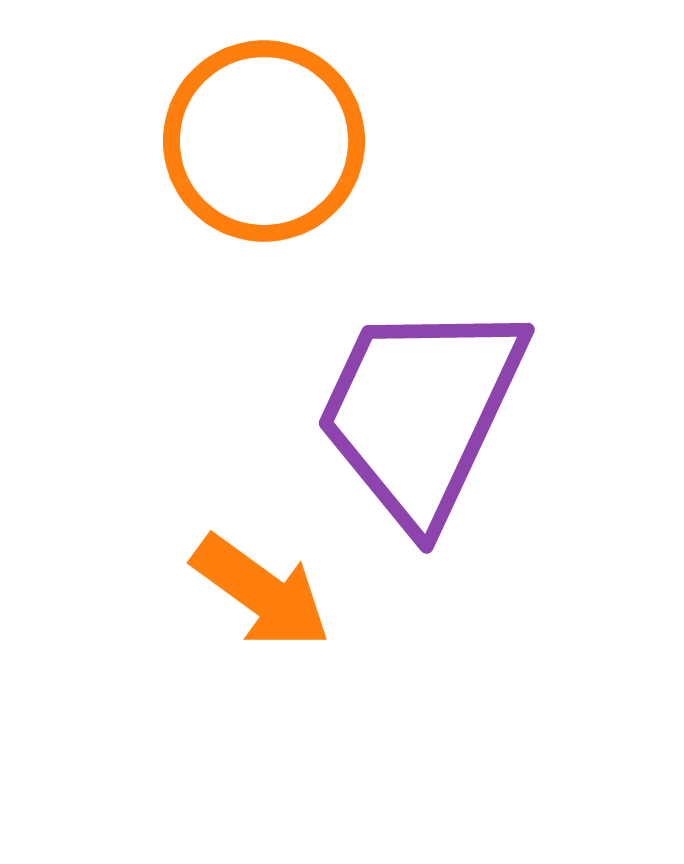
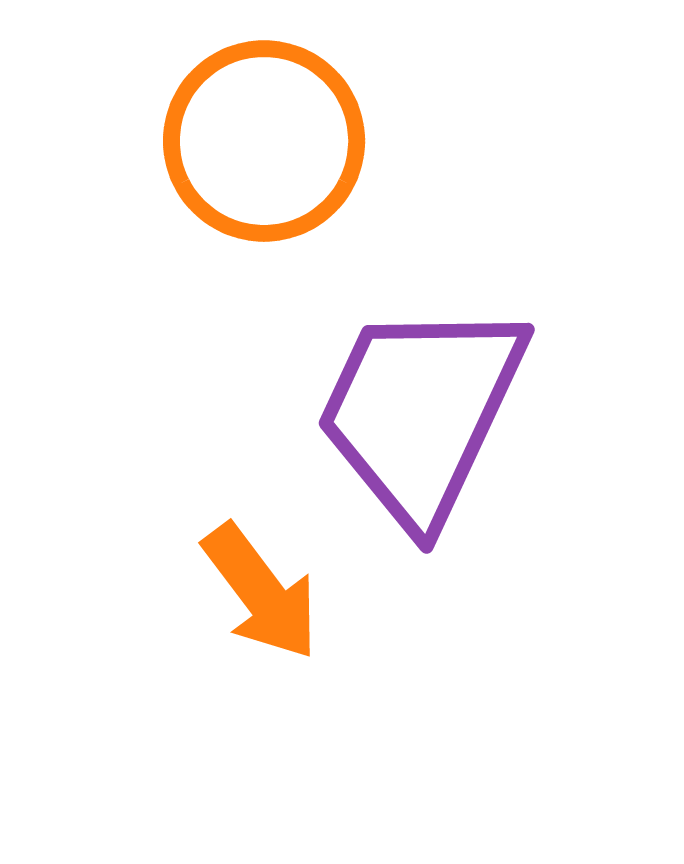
orange arrow: rotated 17 degrees clockwise
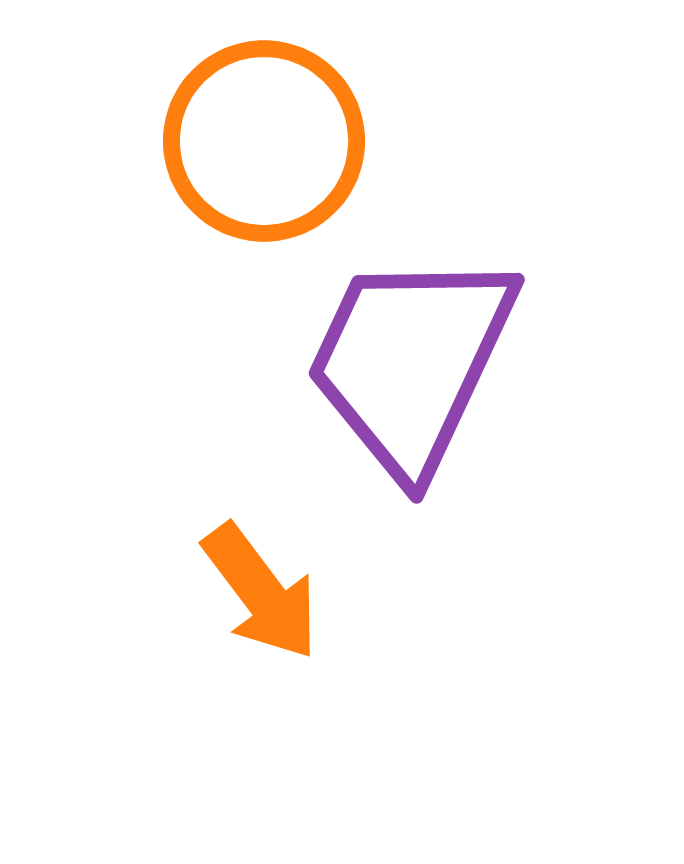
purple trapezoid: moved 10 px left, 50 px up
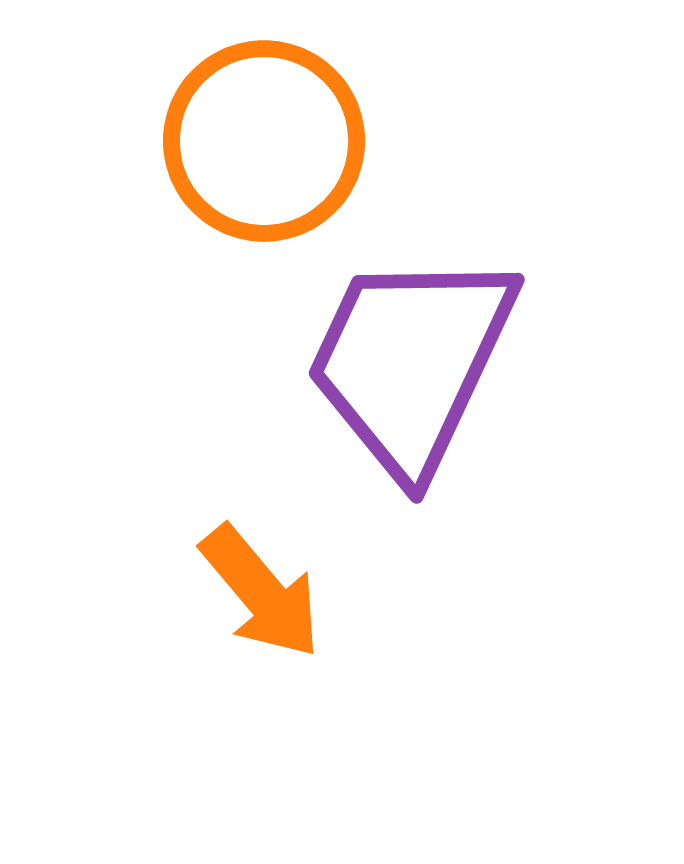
orange arrow: rotated 3 degrees counterclockwise
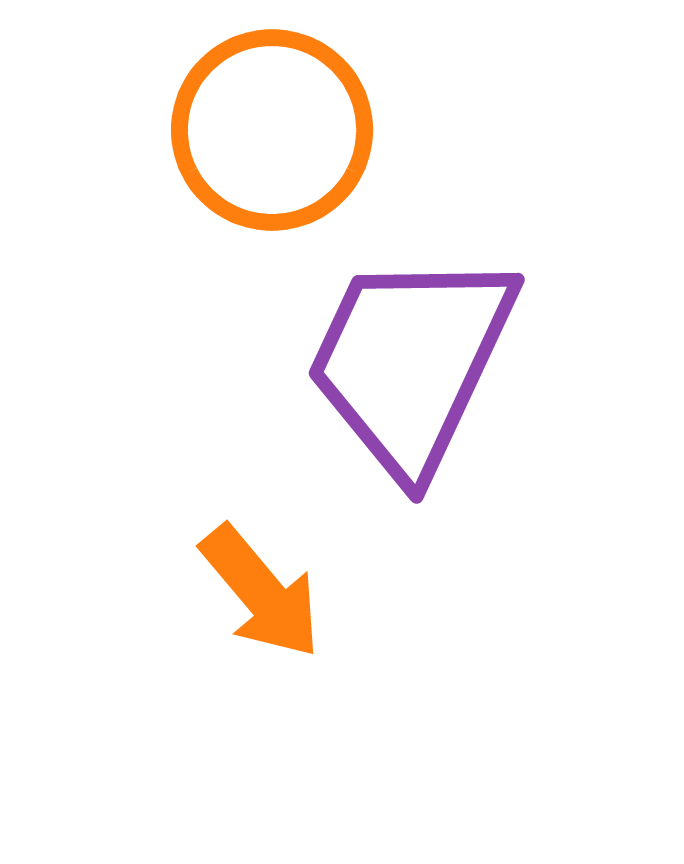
orange circle: moved 8 px right, 11 px up
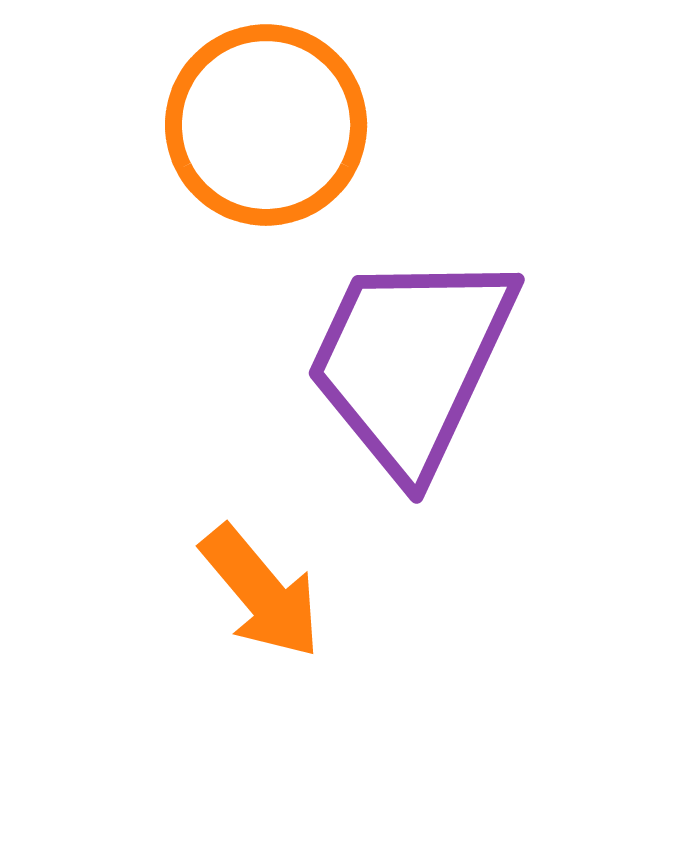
orange circle: moved 6 px left, 5 px up
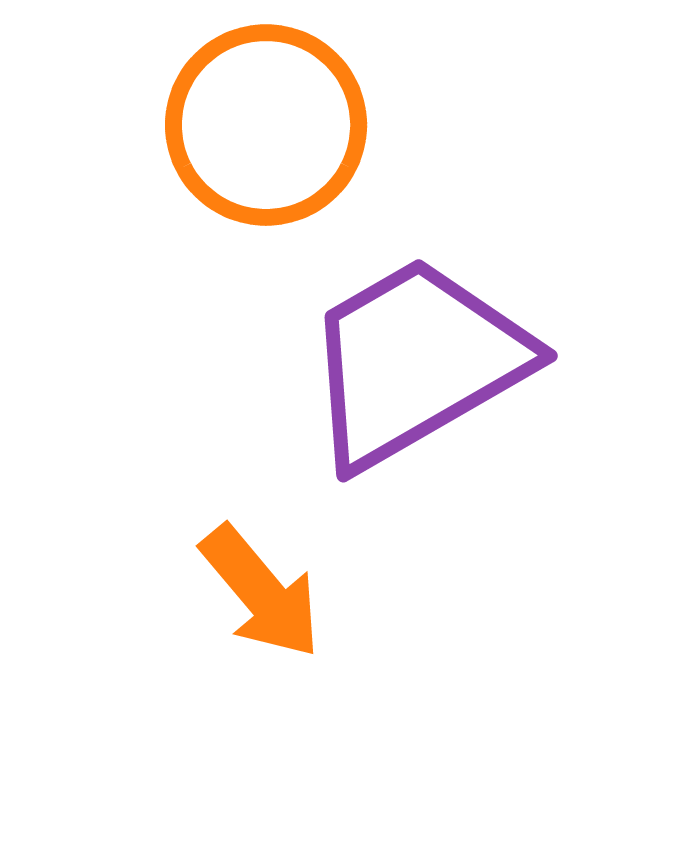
purple trapezoid: moved 5 px right; rotated 35 degrees clockwise
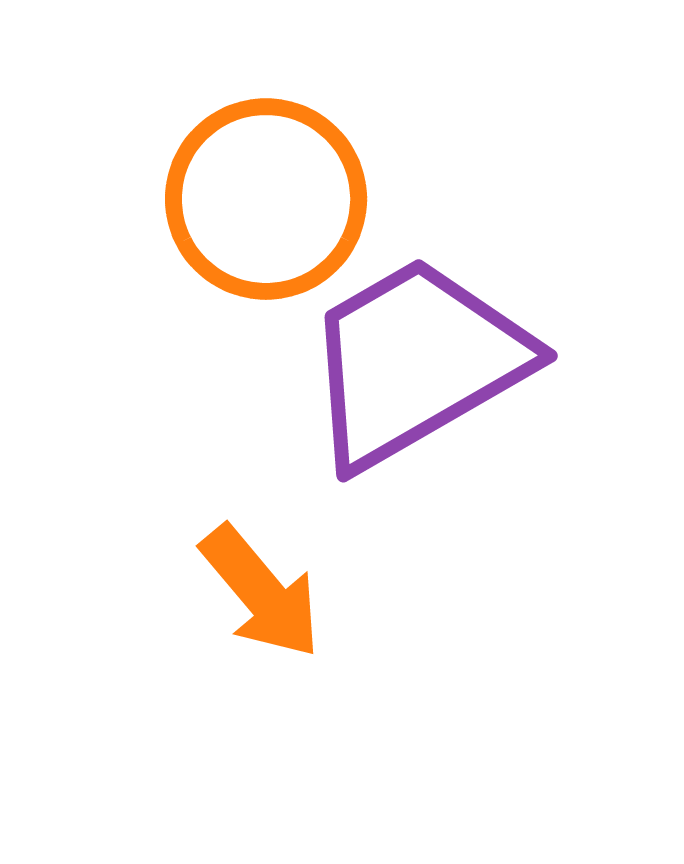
orange circle: moved 74 px down
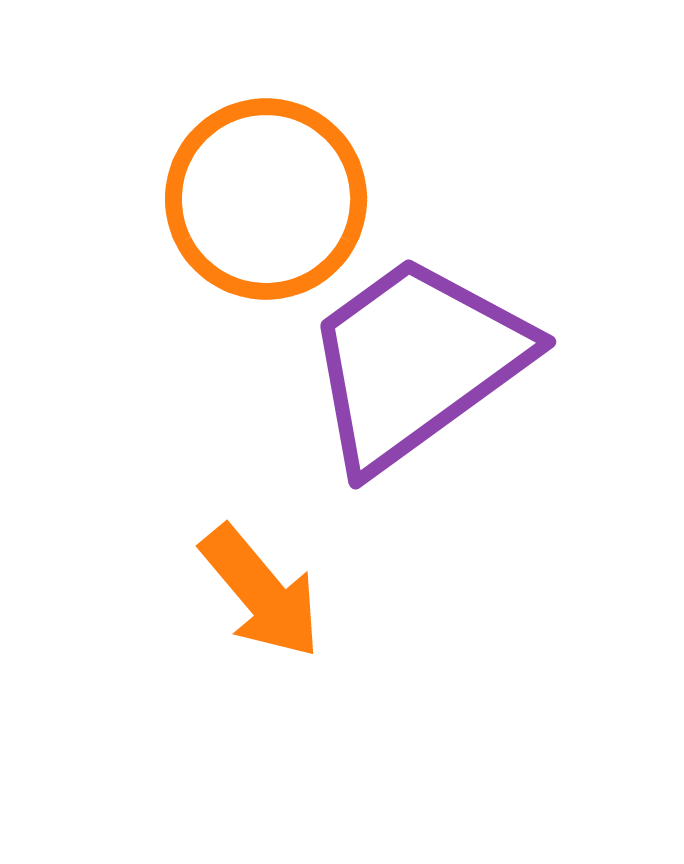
purple trapezoid: rotated 6 degrees counterclockwise
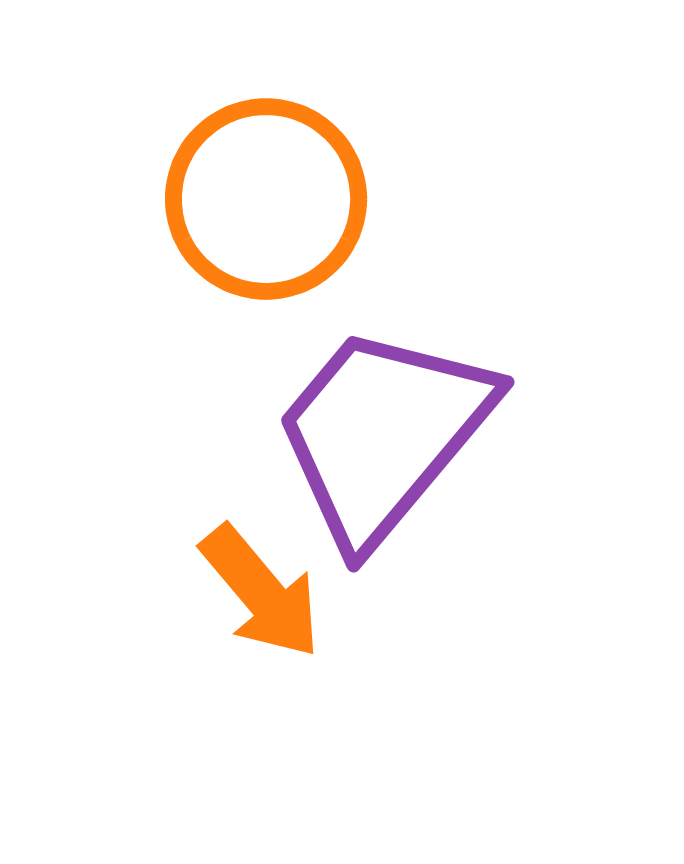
purple trapezoid: moved 33 px left, 72 px down; rotated 14 degrees counterclockwise
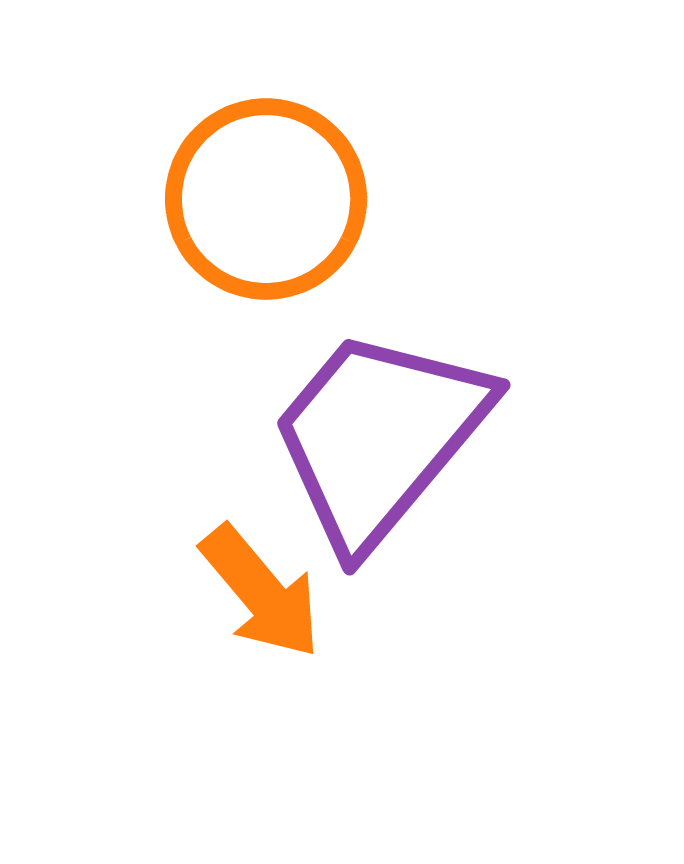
purple trapezoid: moved 4 px left, 3 px down
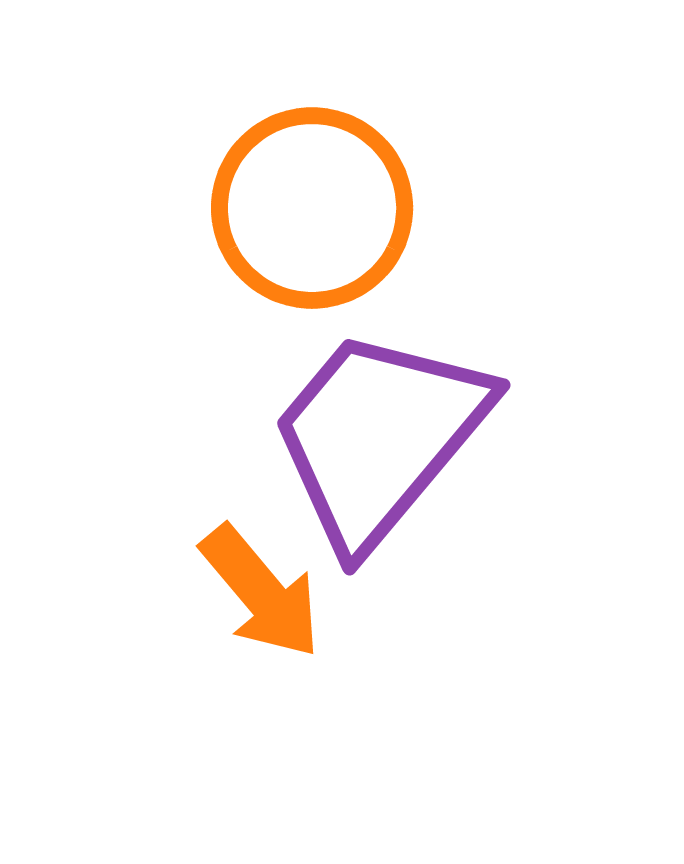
orange circle: moved 46 px right, 9 px down
